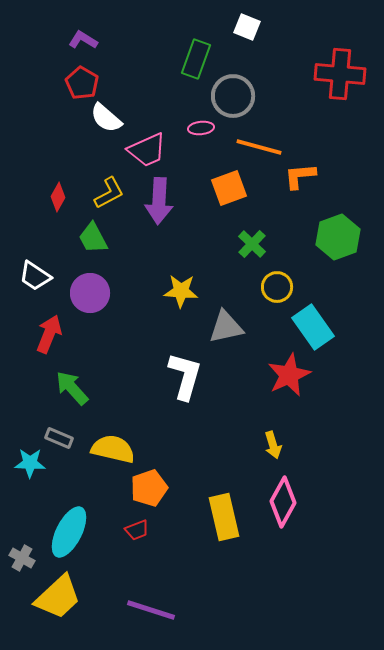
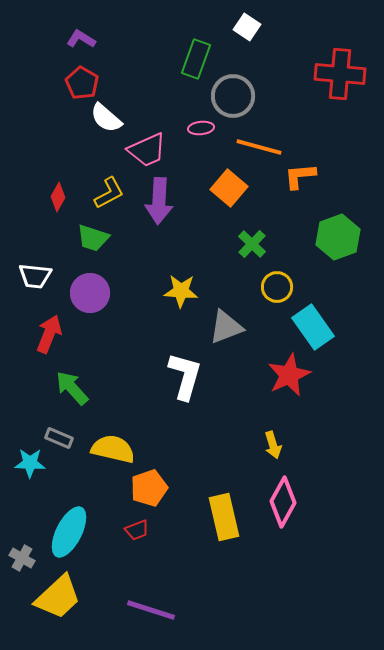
white square: rotated 12 degrees clockwise
purple L-shape: moved 2 px left, 1 px up
orange square: rotated 30 degrees counterclockwise
green trapezoid: rotated 44 degrees counterclockwise
white trapezoid: rotated 28 degrees counterclockwise
gray triangle: rotated 9 degrees counterclockwise
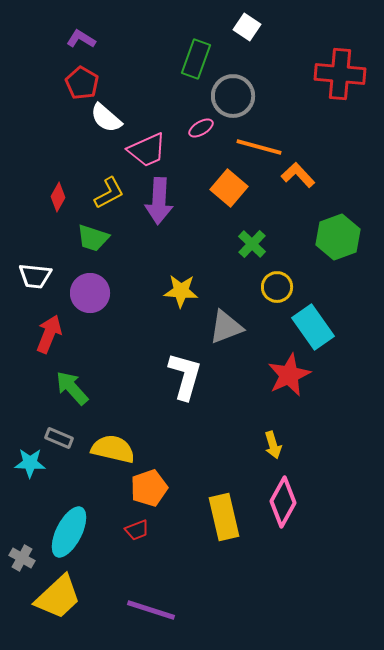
pink ellipse: rotated 25 degrees counterclockwise
orange L-shape: moved 2 px left, 1 px up; rotated 52 degrees clockwise
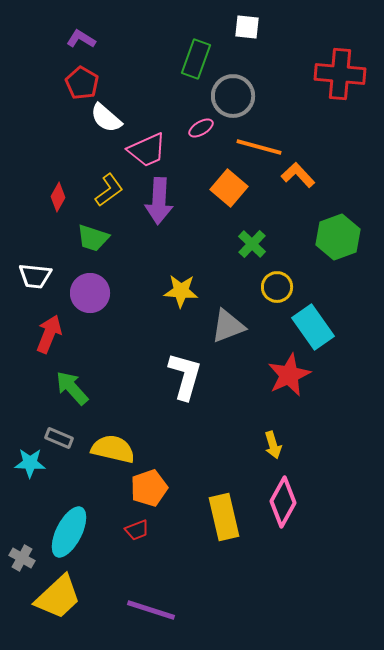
white square: rotated 28 degrees counterclockwise
yellow L-shape: moved 3 px up; rotated 8 degrees counterclockwise
gray triangle: moved 2 px right, 1 px up
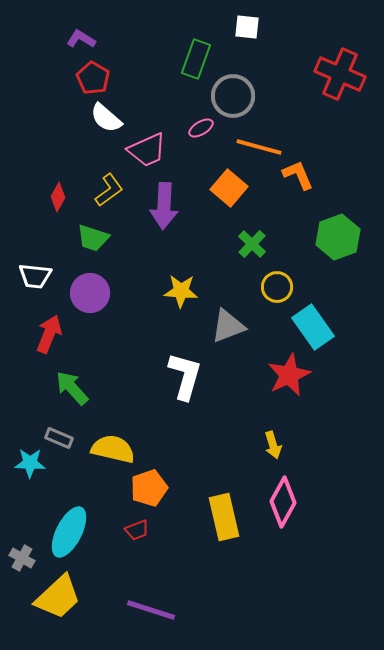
red cross: rotated 18 degrees clockwise
red pentagon: moved 11 px right, 5 px up
orange L-shape: rotated 20 degrees clockwise
purple arrow: moved 5 px right, 5 px down
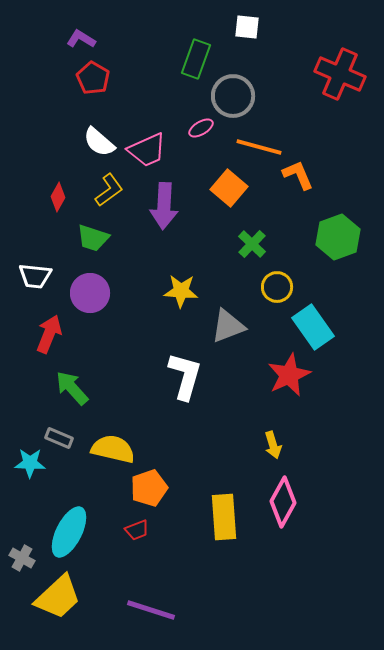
white semicircle: moved 7 px left, 24 px down
yellow rectangle: rotated 9 degrees clockwise
